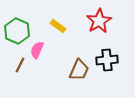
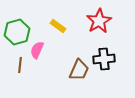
green hexagon: moved 1 px down; rotated 20 degrees clockwise
black cross: moved 3 px left, 1 px up
brown line: rotated 21 degrees counterclockwise
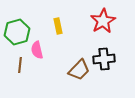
red star: moved 4 px right
yellow rectangle: rotated 42 degrees clockwise
pink semicircle: rotated 36 degrees counterclockwise
brown trapezoid: rotated 20 degrees clockwise
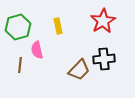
green hexagon: moved 1 px right, 5 px up
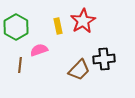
red star: moved 20 px left
green hexagon: moved 2 px left; rotated 15 degrees counterclockwise
pink semicircle: moved 2 px right; rotated 84 degrees clockwise
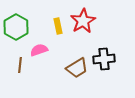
brown trapezoid: moved 2 px left, 2 px up; rotated 15 degrees clockwise
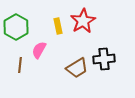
pink semicircle: rotated 42 degrees counterclockwise
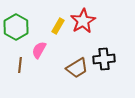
yellow rectangle: rotated 42 degrees clockwise
